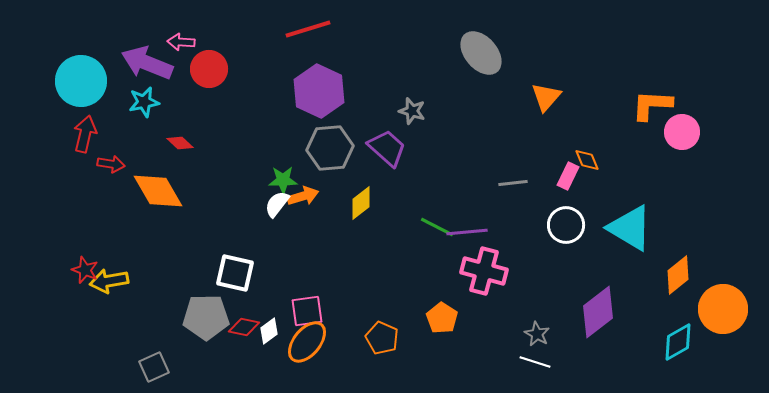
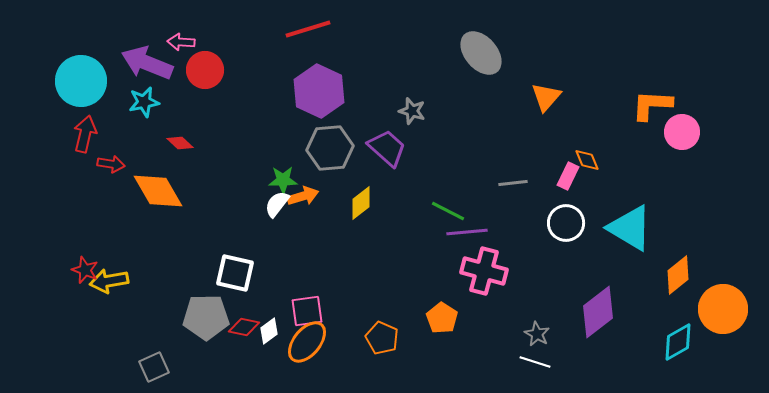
red circle at (209, 69): moved 4 px left, 1 px down
white circle at (566, 225): moved 2 px up
green line at (437, 227): moved 11 px right, 16 px up
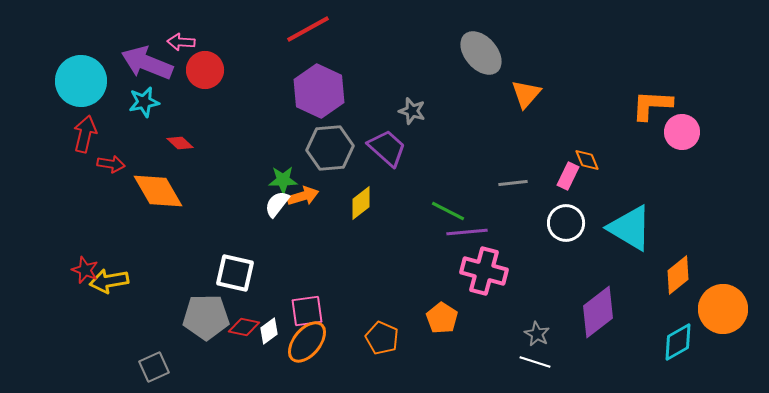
red line at (308, 29): rotated 12 degrees counterclockwise
orange triangle at (546, 97): moved 20 px left, 3 px up
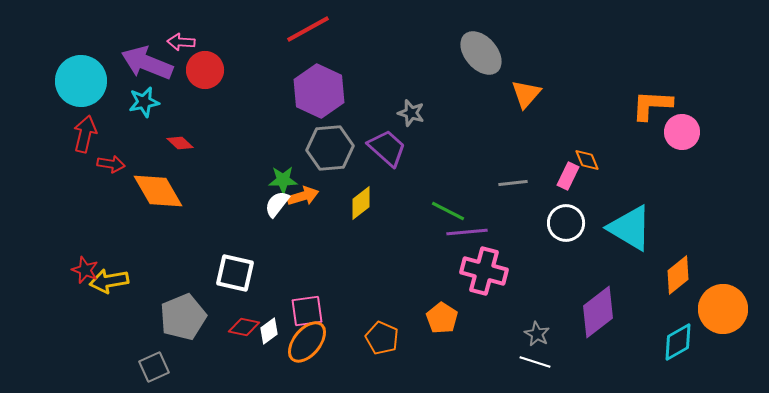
gray star at (412, 111): moved 1 px left, 2 px down
gray pentagon at (206, 317): moved 23 px left; rotated 21 degrees counterclockwise
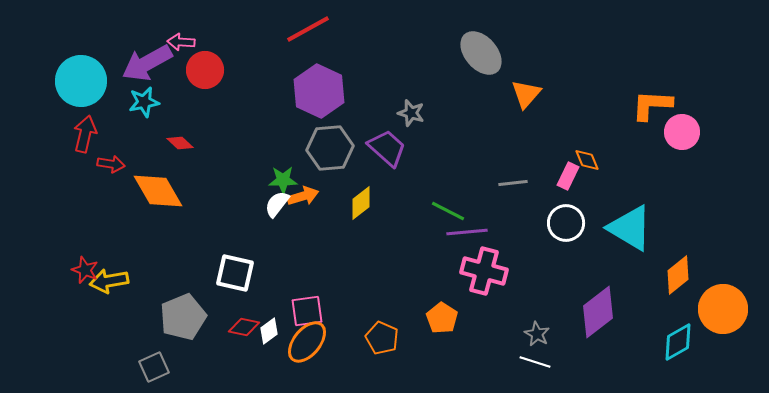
purple arrow at (147, 63): rotated 51 degrees counterclockwise
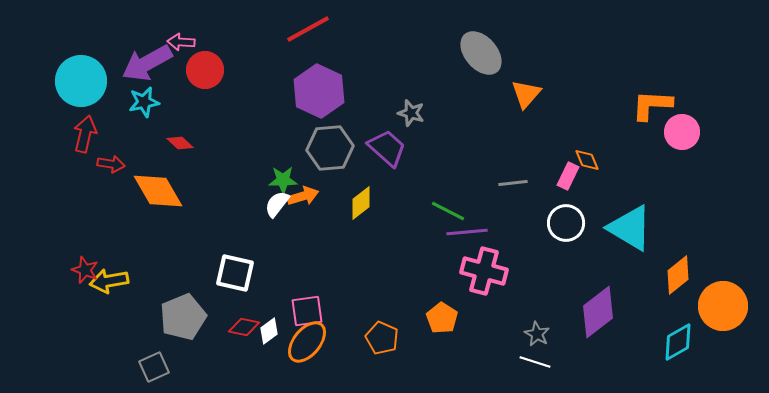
orange circle at (723, 309): moved 3 px up
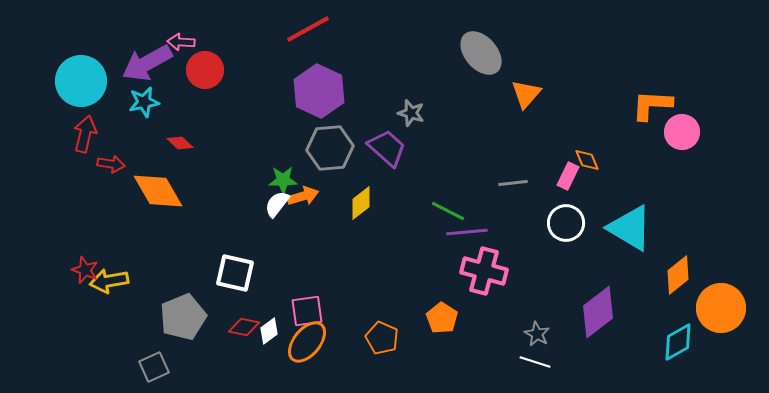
orange circle at (723, 306): moved 2 px left, 2 px down
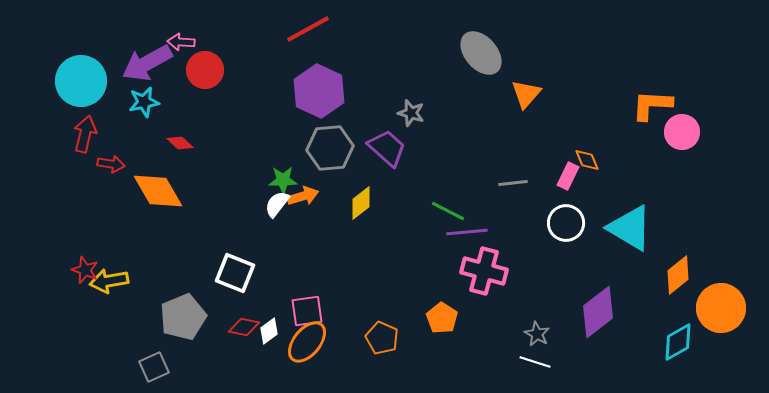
white square at (235, 273): rotated 9 degrees clockwise
